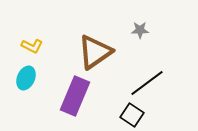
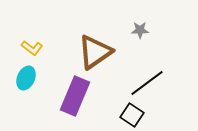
yellow L-shape: moved 2 px down; rotated 10 degrees clockwise
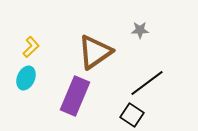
yellow L-shape: moved 1 px left, 1 px up; rotated 80 degrees counterclockwise
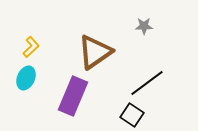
gray star: moved 4 px right, 4 px up
purple rectangle: moved 2 px left
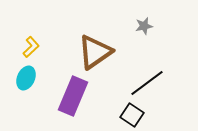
gray star: rotated 12 degrees counterclockwise
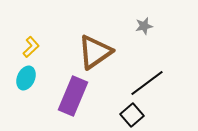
black square: rotated 15 degrees clockwise
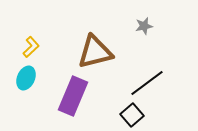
brown triangle: rotated 21 degrees clockwise
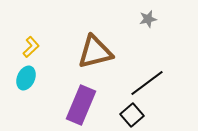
gray star: moved 4 px right, 7 px up
purple rectangle: moved 8 px right, 9 px down
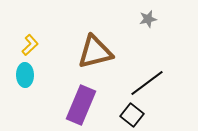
yellow L-shape: moved 1 px left, 2 px up
cyan ellipse: moved 1 px left, 3 px up; rotated 25 degrees counterclockwise
black square: rotated 10 degrees counterclockwise
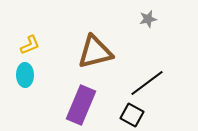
yellow L-shape: rotated 20 degrees clockwise
black square: rotated 10 degrees counterclockwise
